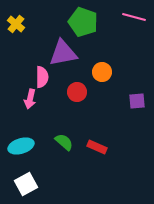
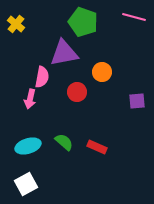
purple triangle: moved 1 px right
pink semicircle: rotated 10 degrees clockwise
cyan ellipse: moved 7 px right
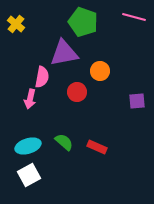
orange circle: moved 2 px left, 1 px up
white square: moved 3 px right, 9 px up
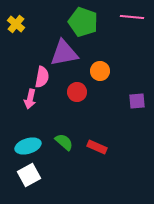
pink line: moved 2 px left; rotated 10 degrees counterclockwise
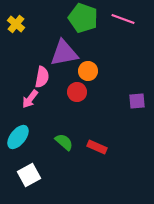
pink line: moved 9 px left, 2 px down; rotated 15 degrees clockwise
green pentagon: moved 4 px up
orange circle: moved 12 px left
pink arrow: rotated 24 degrees clockwise
cyan ellipse: moved 10 px left, 9 px up; rotated 35 degrees counterclockwise
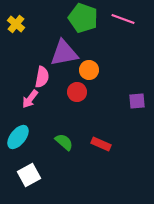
orange circle: moved 1 px right, 1 px up
red rectangle: moved 4 px right, 3 px up
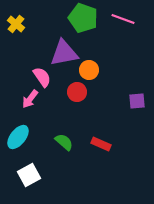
pink semicircle: rotated 45 degrees counterclockwise
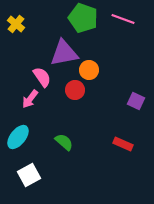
red circle: moved 2 px left, 2 px up
purple square: moved 1 px left; rotated 30 degrees clockwise
red rectangle: moved 22 px right
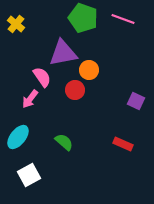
purple triangle: moved 1 px left
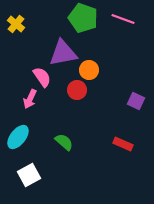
red circle: moved 2 px right
pink arrow: rotated 12 degrees counterclockwise
